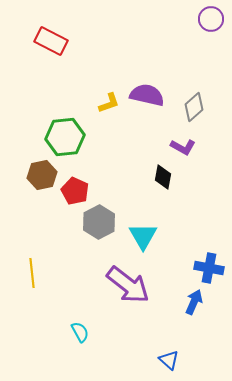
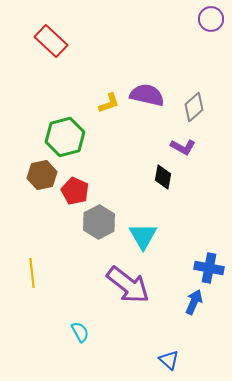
red rectangle: rotated 16 degrees clockwise
green hexagon: rotated 9 degrees counterclockwise
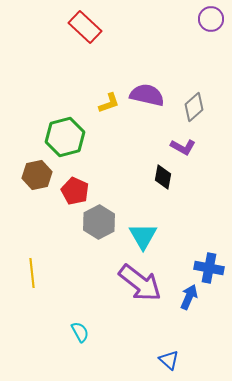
red rectangle: moved 34 px right, 14 px up
brown hexagon: moved 5 px left
purple arrow: moved 12 px right, 2 px up
blue arrow: moved 5 px left, 5 px up
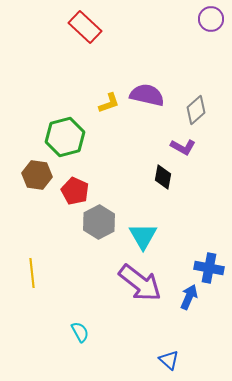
gray diamond: moved 2 px right, 3 px down
brown hexagon: rotated 20 degrees clockwise
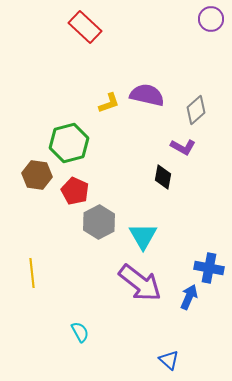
green hexagon: moved 4 px right, 6 px down
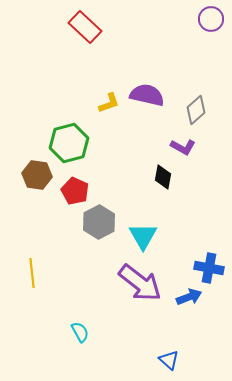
blue arrow: rotated 45 degrees clockwise
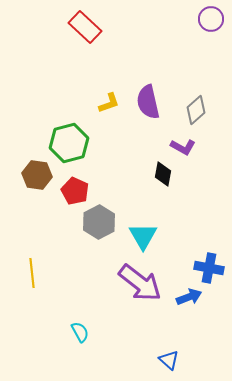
purple semicircle: moved 1 px right, 7 px down; rotated 116 degrees counterclockwise
black diamond: moved 3 px up
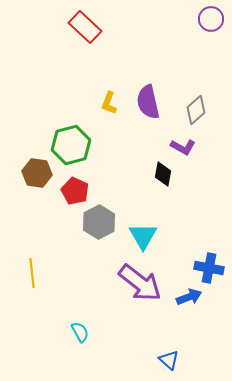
yellow L-shape: rotated 130 degrees clockwise
green hexagon: moved 2 px right, 2 px down
brown hexagon: moved 2 px up
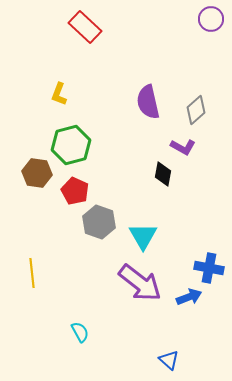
yellow L-shape: moved 50 px left, 9 px up
gray hexagon: rotated 12 degrees counterclockwise
